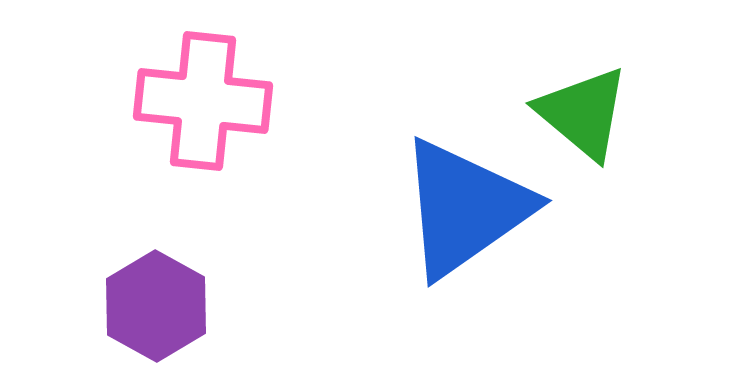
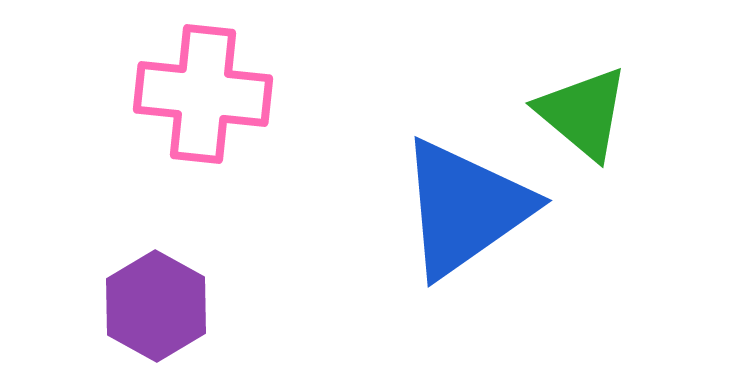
pink cross: moved 7 px up
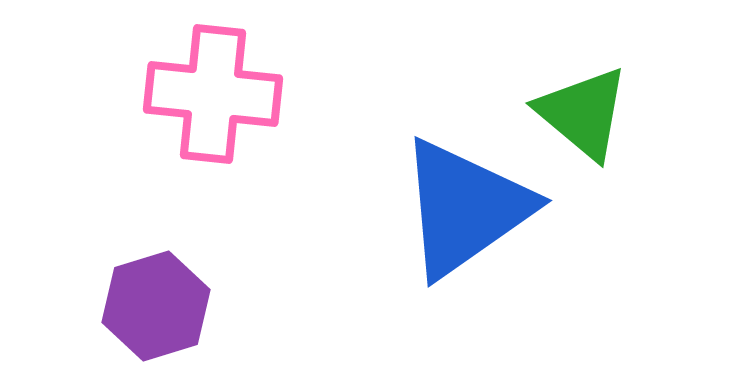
pink cross: moved 10 px right
purple hexagon: rotated 14 degrees clockwise
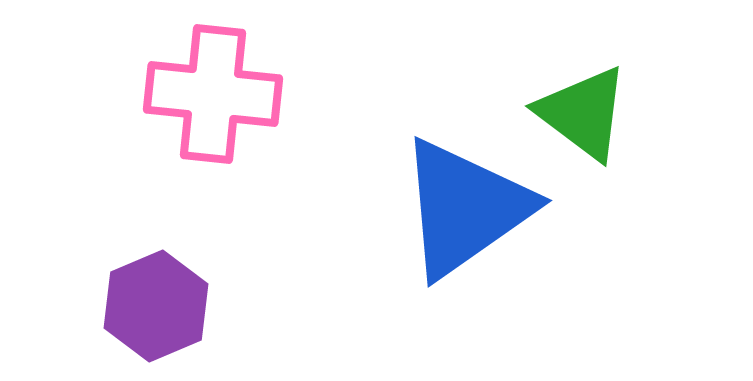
green triangle: rotated 3 degrees counterclockwise
purple hexagon: rotated 6 degrees counterclockwise
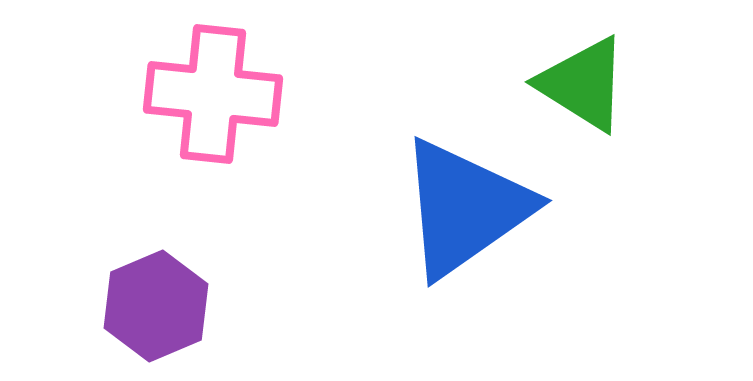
green triangle: moved 29 px up; rotated 5 degrees counterclockwise
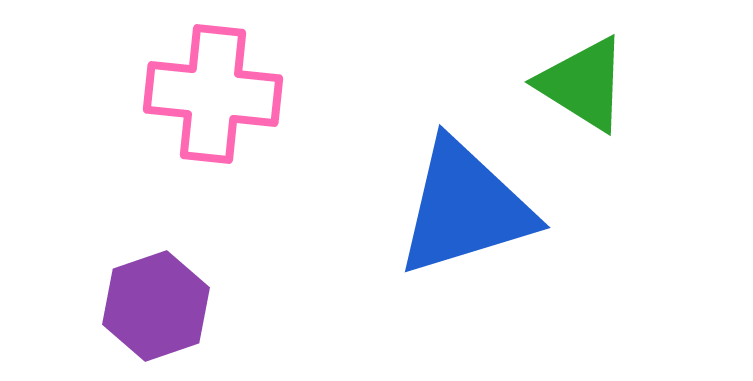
blue triangle: rotated 18 degrees clockwise
purple hexagon: rotated 4 degrees clockwise
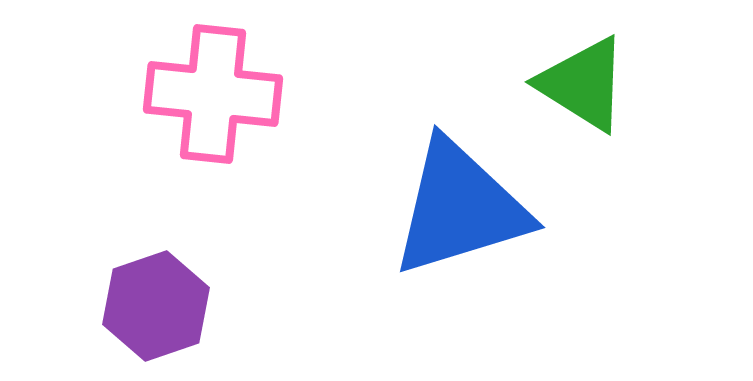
blue triangle: moved 5 px left
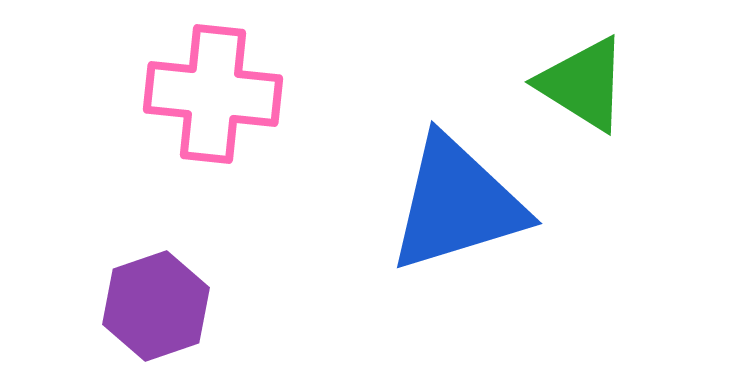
blue triangle: moved 3 px left, 4 px up
